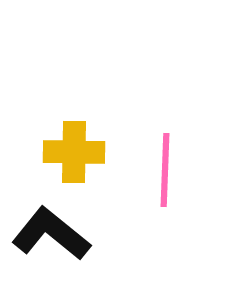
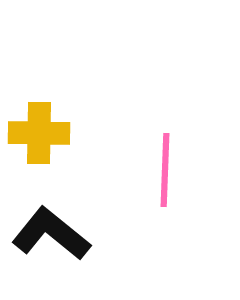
yellow cross: moved 35 px left, 19 px up
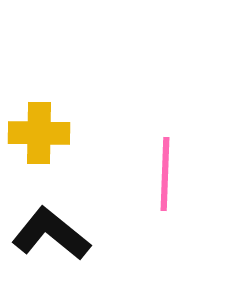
pink line: moved 4 px down
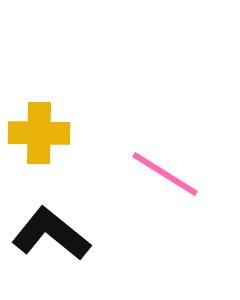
pink line: rotated 60 degrees counterclockwise
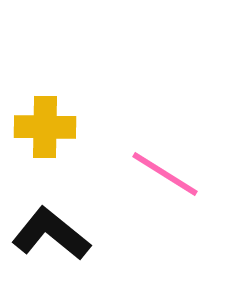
yellow cross: moved 6 px right, 6 px up
